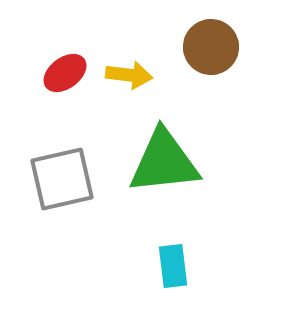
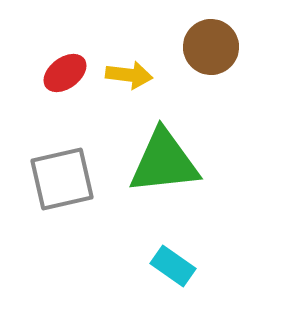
cyan rectangle: rotated 48 degrees counterclockwise
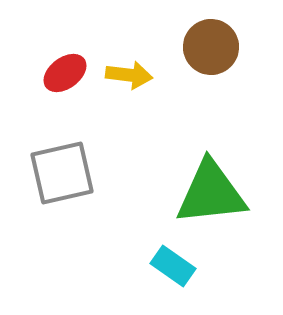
green triangle: moved 47 px right, 31 px down
gray square: moved 6 px up
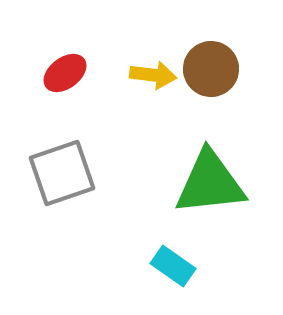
brown circle: moved 22 px down
yellow arrow: moved 24 px right
gray square: rotated 6 degrees counterclockwise
green triangle: moved 1 px left, 10 px up
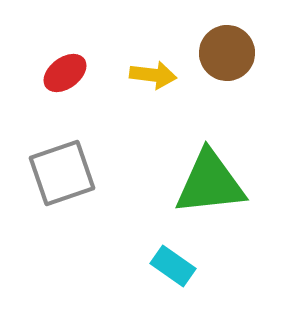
brown circle: moved 16 px right, 16 px up
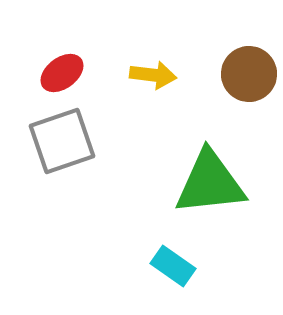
brown circle: moved 22 px right, 21 px down
red ellipse: moved 3 px left
gray square: moved 32 px up
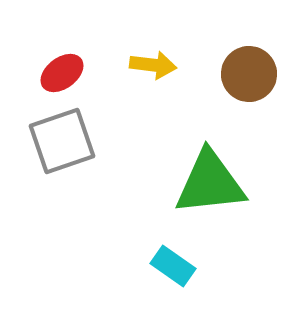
yellow arrow: moved 10 px up
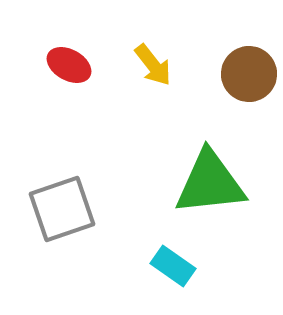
yellow arrow: rotated 45 degrees clockwise
red ellipse: moved 7 px right, 8 px up; rotated 66 degrees clockwise
gray square: moved 68 px down
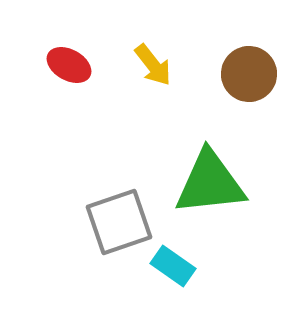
gray square: moved 57 px right, 13 px down
